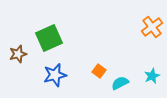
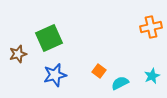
orange cross: moved 1 px left; rotated 25 degrees clockwise
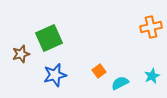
brown star: moved 3 px right
orange square: rotated 16 degrees clockwise
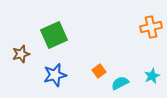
green square: moved 5 px right, 3 px up
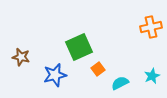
green square: moved 25 px right, 12 px down
brown star: moved 3 px down; rotated 30 degrees clockwise
orange square: moved 1 px left, 2 px up
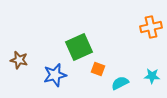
brown star: moved 2 px left, 3 px down
orange square: rotated 32 degrees counterclockwise
cyan star: rotated 28 degrees clockwise
